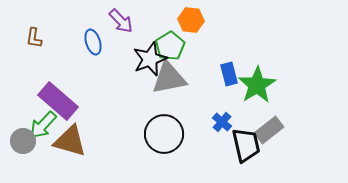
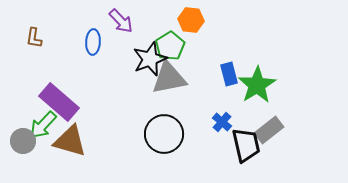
blue ellipse: rotated 20 degrees clockwise
purple rectangle: moved 1 px right, 1 px down
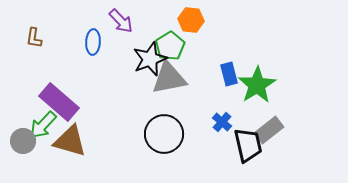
black trapezoid: moved 2 px right
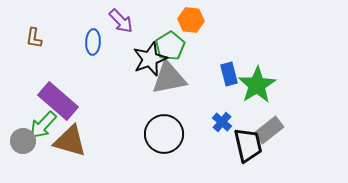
purple rectangle: moved 1 px left, 1 px up
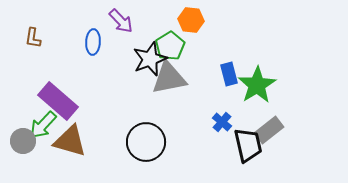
brown L-shape: moved 1 px left
black circle: moved 18 px left, 8 px down
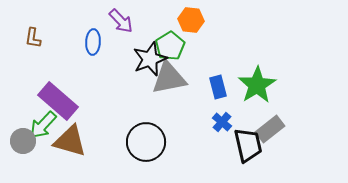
blue rectangle: moved 11 px left, 13 px down
gray rectangle: moved 1 px right, 1 px up
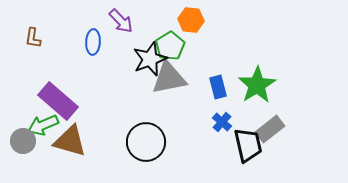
green arrow: rotated 24 degrees clockwise
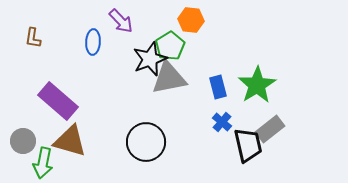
green arrow: moved 38 px down; rotated 56 degrees counterclockwise
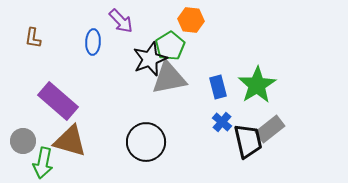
black trapezoid: moved 4 px up
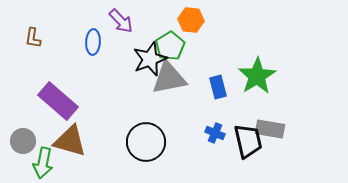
green star: moved 9 px up
blue cross: moved 7 px left, 11 px down; rotated 18 degrees counterclockwise
gray rectangle: rotated 48 degrees clockwise
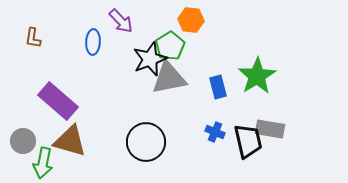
blue cross: moved 1 px up
